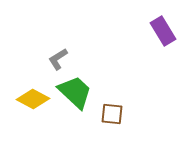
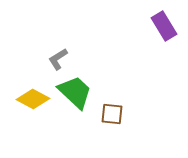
purple rectangle: moved 1 px right, 5 px up
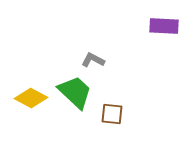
purple rectangle: rotated 56 degrees counterclockwise
gray L-shape: moved 35 px right, 1 px down; rotated 60 degrees clockwise
yellow diamond: moved 2 px left, 1 px up
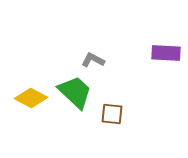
purple rectangle: moved 2 px right, 27 px down
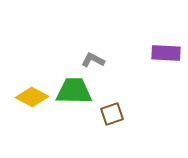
green trapezoid: moved 1 px left, 1 px up; rotated 42 degrees counterclockwise
yellow diamond: moved 1 px right, 1 px up
brown square: rotated 25 degrees counterclockwise
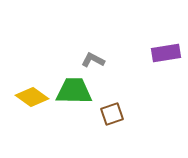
purple rectangle: rotated 12 degrees counterclockwise
yellow diamond: rotated 8 degrees clockwise
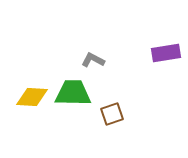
green trapezoid: moved 1 px left, 2 px down
yellow diamond: rotated 32 degrees counterclockwise
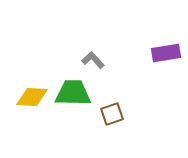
gray L-shape: rotated 20 degrees clockwise
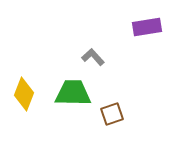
purple rectangle: moved 19 px left, 26 px up
gray L-shape: moved 3 px up
yellow diamond: moved 8 px left, 3 px up; rotated 72 degrees counterclockwise
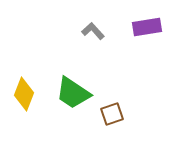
gray L-shape: moved 26 px up
green trapezoid: rotated 147 degrees counterclockwise
